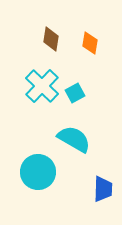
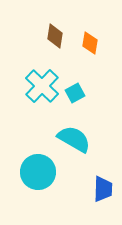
brown diamond: moved 4 px right, 3 px up
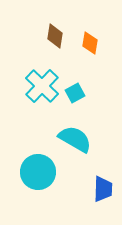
cyan semicircle: moved 1 px right
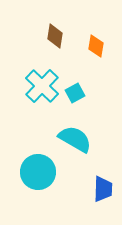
orange diamond: moved 6 px right, 3 px down
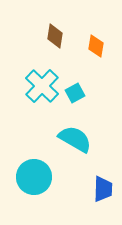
cyan circle: moved 4 px left, 5 px down
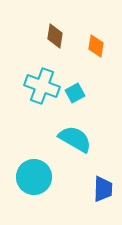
cyan cross: rotated 24 degrees counterclockwise
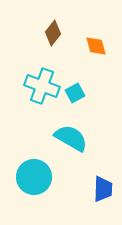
brown diamond: moved 2 px left, 3 px up; rotated 30 degrees clockwise
orange diamond: rotated 25 degrees counterclockwise
cyan semicircle: moved 4 px left, 1 px up
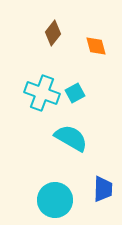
cyan cross: moved 7 px down
cyan circle: moved 21 px right, 23 px down
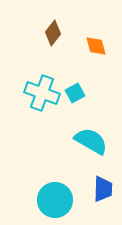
cyan semicircle: moved 20 px right, 3 px down
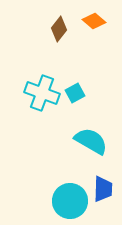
brown diamond: moved 6 px right, 4 px up
orange diamond: moved 2 px left, 25 px up; rotated 35 degrees counterclockwise
cyan circle: moved 15 px right, 1 px down
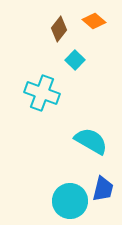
cyan square: moved 33 px up; rotated 18 degrees counterclockwise
blue trapezoid: rotated 12 degrees clockwise
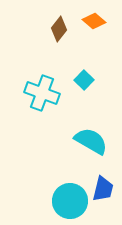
cyan square: moved 9 px right, 20 px down
